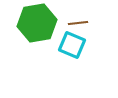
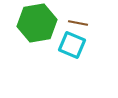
brown line: rotated 18 degrees clockwise
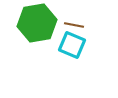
brown line: moved 4 px left, 2 px down
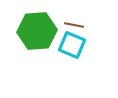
green hexagon: moved 8 px down; rotated 6 degrees clockwise
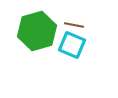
green hexagon: rotated 12 degrees counterclockwise
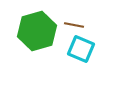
cyan square: moved 9 px right, 4 px down
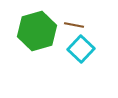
cyan square: rotated 20 degrees clockwise
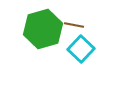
green hexagon: moved 6 px right, 2 px up
